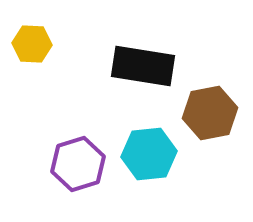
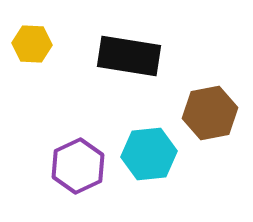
black rectangle: moved 14 px left, 10 px up
purple hexagon: moved 2 px down; rotated 8 degrees counterclockwise
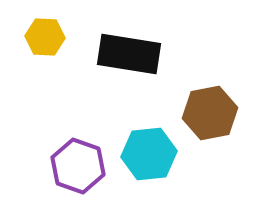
yellow hexagon: moved 13 px right, 7 px up
black rectangle: moved 2 px up
purple hexagon: rotated 16 degrees counterclockwise
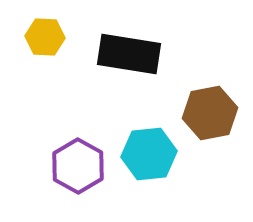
purple hexagon: rotated 10 degrees clockwise
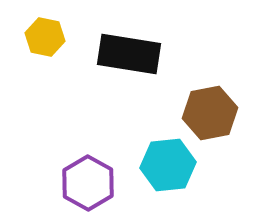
yellow hexagon: rotated 9 degrees clockwise
cyan hexagon: moved 19 px right, 11 px down
purple hexagon: moved 10 px right, 17 px down
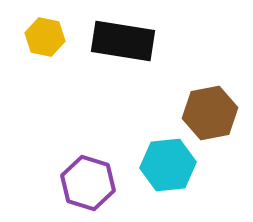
black rectangle: moved 6 px left, 13 px up
purple hexagon: rotated 12 degrees counterclockwise
